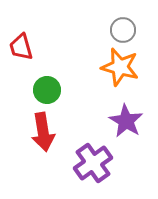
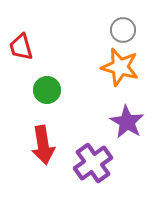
purple star: moved 1 px right, 1 px down
red arrow: moved 13 px down
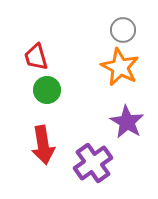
red trapezoid: moved 15 px right, 10 px down
orange star: rotated 12 degrees clockwise
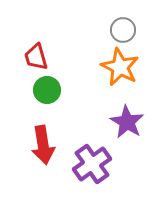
purple cross: moved 1 px left, 1 px down
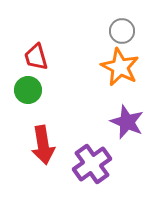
gray circle: moved 1 px left, 1 px down
green circle: moved 19 px left
purple star: rotated 8 degrees counterclockwise
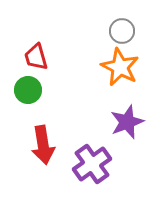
purple star: rotated 28 degrees clockwise
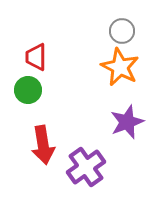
red trapezoid: rotated 16 degrees clockwise
purple cross: moved 6 px left, 3 px down
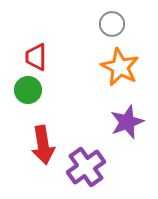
gray circle: moved 10 px left, 7 px up
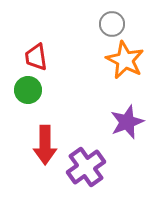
red trapezoid: rotated 8 degrees counterclockwise
orange star: moved 5 px right, 7 px up
red arrow: moved 2 px right; rotated 9 degrees clockwise
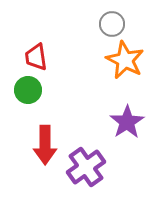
purple star: rotated 12 degrees counterclockwise
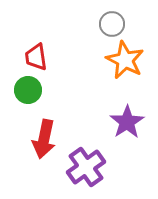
red arrow: moved 1 px left, 6 px up; rotated 12 degrees clockwise
